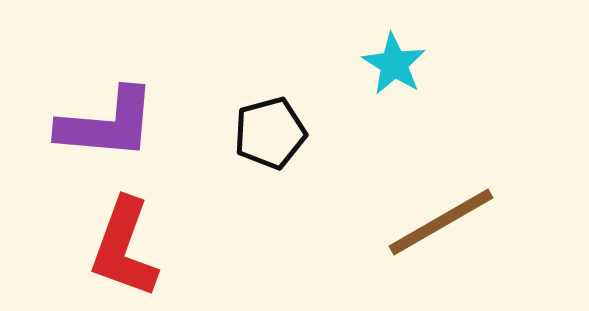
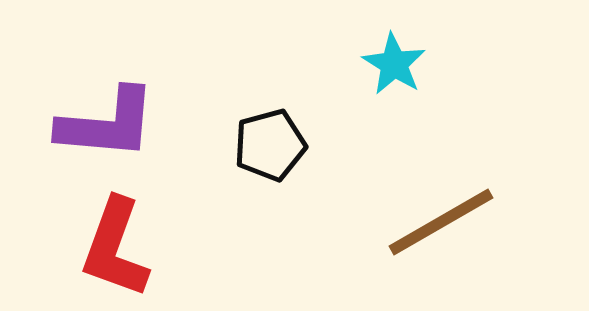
black pentagon: moved 12 px down
red L-shape: moved 9 px left
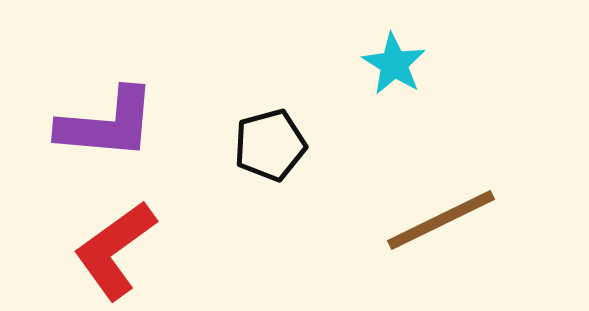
brown line: moved 2 px up; rotated 4 degrees clockwise
red L-shape: moved 2 px down; rotated 34 degrees clockwise
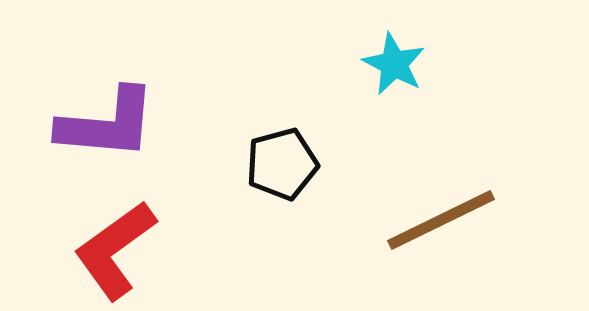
cyan star: rotated 4 degrees counterclockwise
black pentagon: moved 12 px right, 19 px down
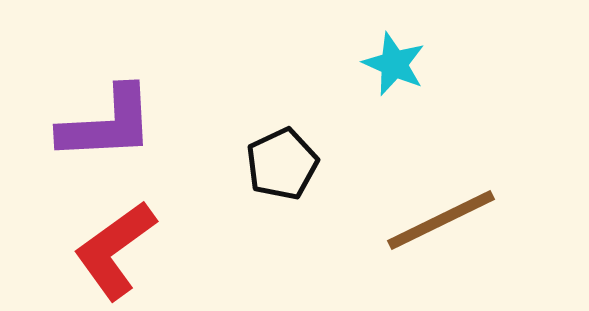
cyan star: rotated 4 degrees counterclockwise
purple L-shape: rotated 8 degrees counterclockwise
black pentagon: rotated 10 degrees counterclockwise
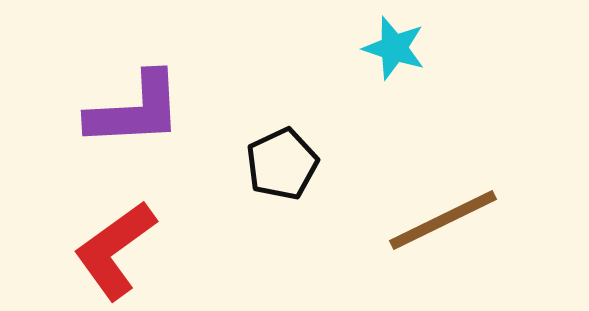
cyan star: moved 16 px up; rotated 6 degrees counterclockwise
purple L-shape: moved 28 px right, 14 px up
brown line: moved 2 px right
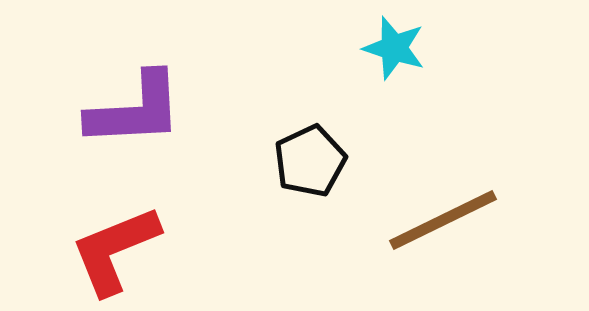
black pentagon: moved 28 px right, 3 px up
red L-shape: rotated 14 degrees clockwise
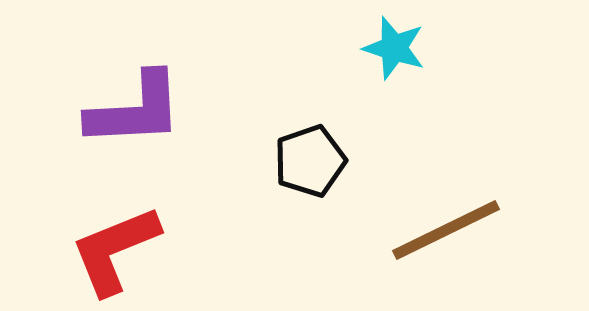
black pentagon: rotated 6 degrees clockwise
brown line: moved 3 px right, 10 px down
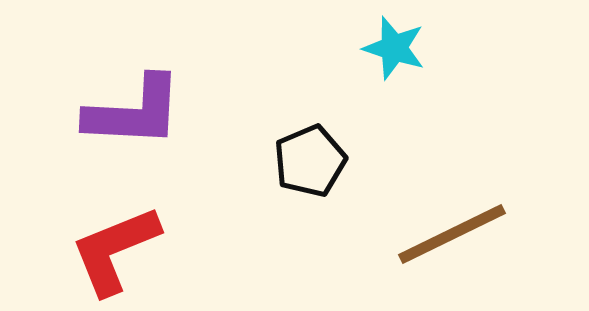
purple L-shape: moved 1 px left, 2 px down; rotated 6 degrees clockwise
black pentagon: rotated 4 degrees counterclockwise
brown line: moved 6 px right, 4 px down
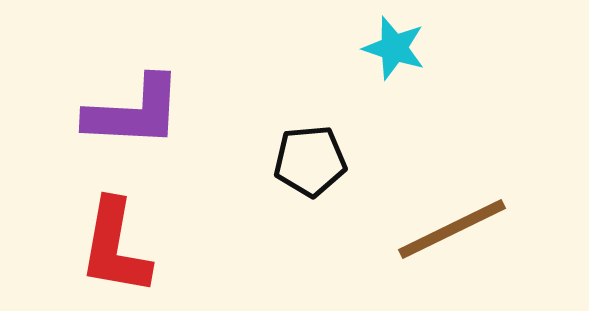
black pentagon: rotated 18 degrees clockwise
brown line: moved 5 px up
red L-shape: moved 3 px up; rotated 58 degrees counterclockwise
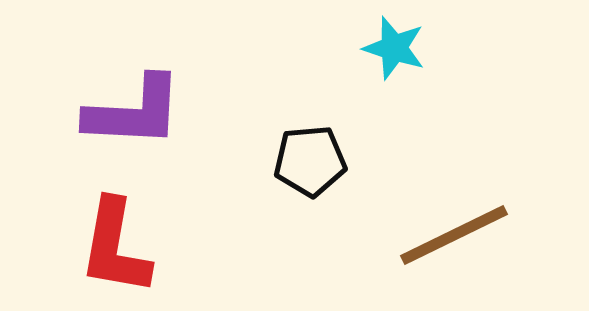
brown line: moved 2 px right, 6 px down
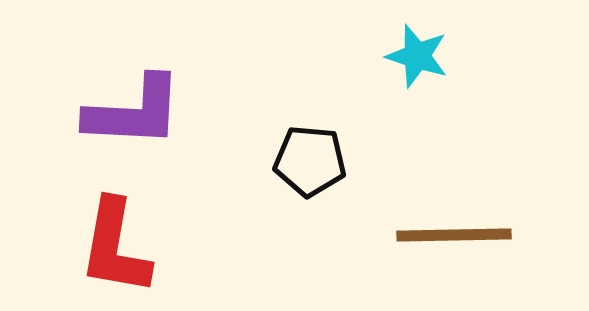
cyan star: moved 23 px right, 8 px down
black pentagon: rotated 10 degrees clockwise
brown line: rotated 25 degrees clockwise
